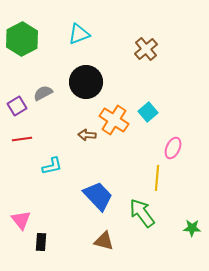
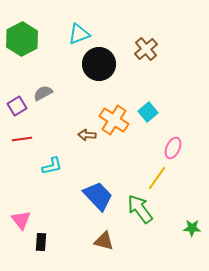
black circle: moved 13 px right, 18 px up
yellow line: rotated 30 degrees clockwise
green arrow: moved 2 px left, 4 px up
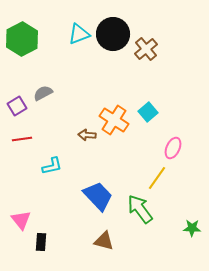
black circle: moved 14 px right, 30 px up
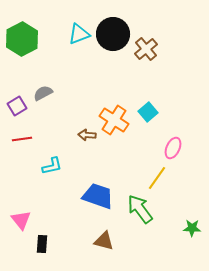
blue trapezoid: rotated 28 degrees counterclockwise
black rectangle: moved 1 px right, 2 px down
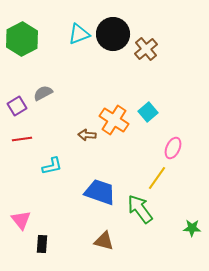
blue trapezoid: moved 2 px right, 4 px up
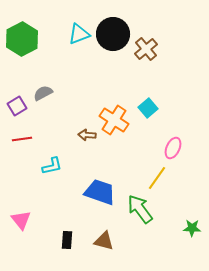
cyan square: moved 4 px up
black rectangle: moved 25 px right, 4 px up
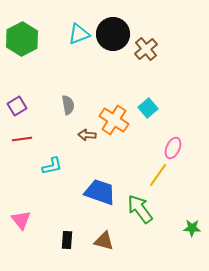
gray semicircle: moved 25 px right, 12 px down; rotated 108 degrees clockwise
yellow line: moved 1 px right, 3 px up
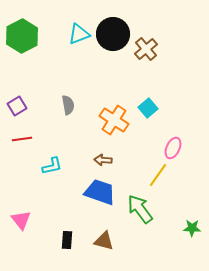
green hexagon: moved 3 px up
brown arrow: moved 16 px right, 25 px down
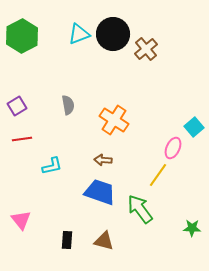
cyan square: moved 46 px right, 19 px down
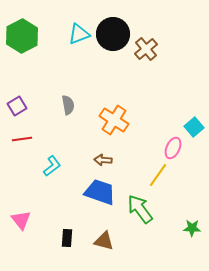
cyan L-shape: rotated 25 degrees counterclockwise
black rectangle: moved 2 px up
